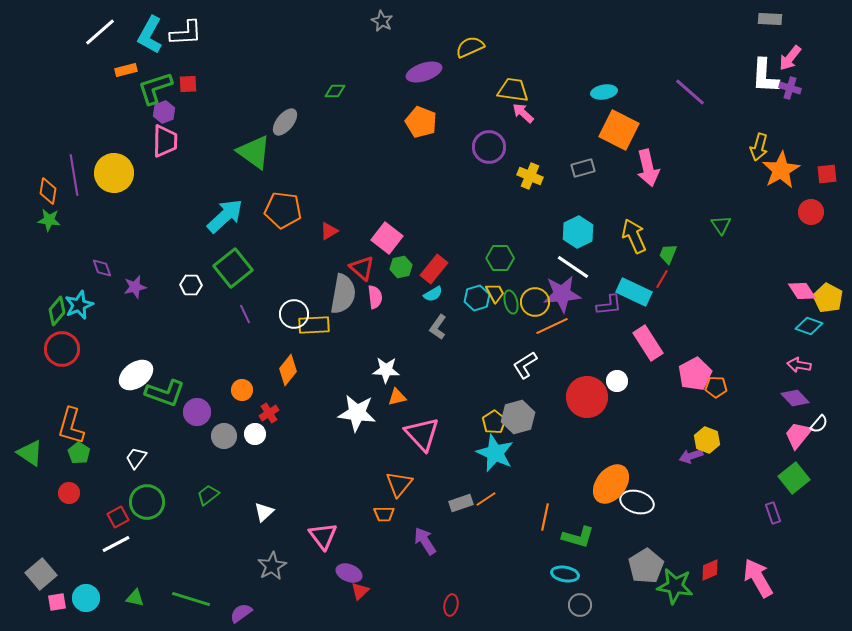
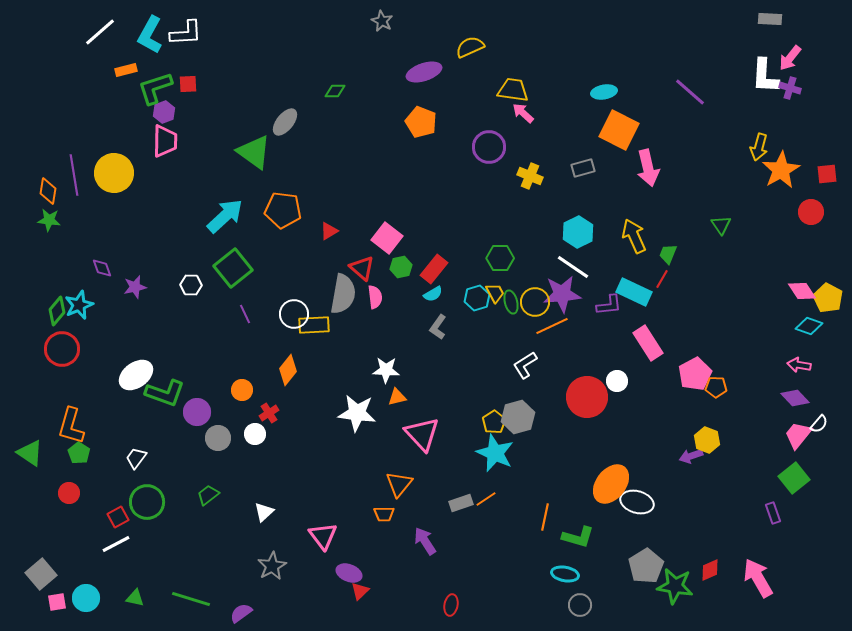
gray circle at (224, 436): moved 6 px left, 2 px down
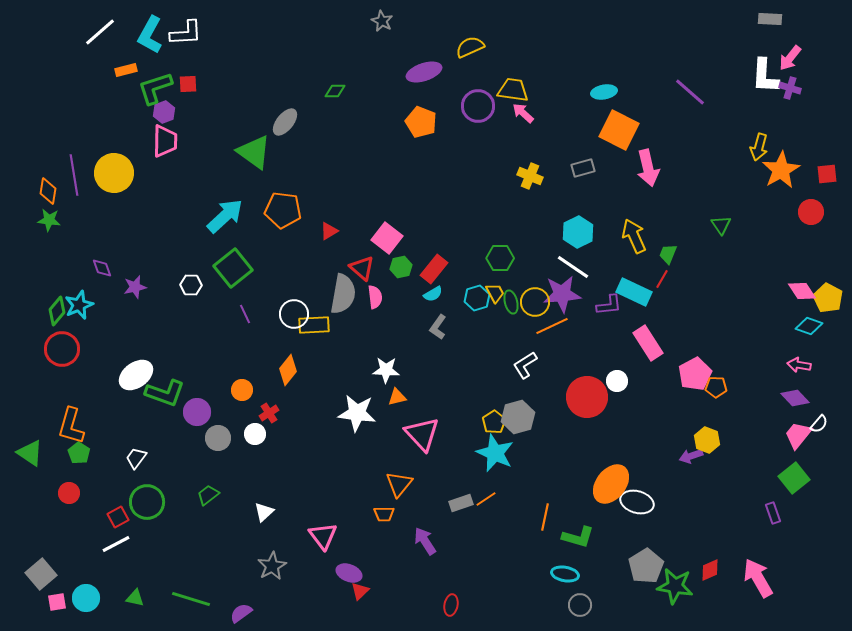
purple circle at (489, 147): moved 11 px left, 41 px up
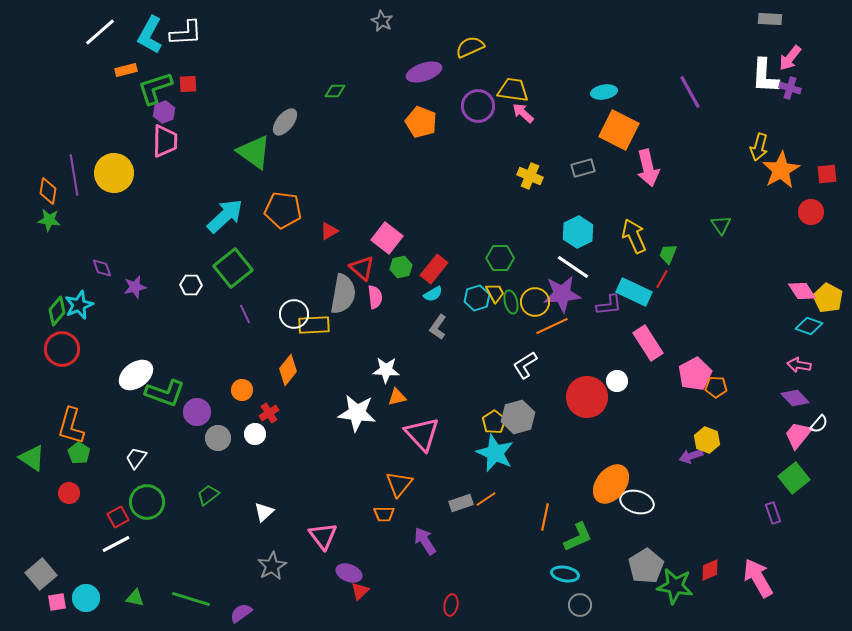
purple line at (690, 92): rotated 20 degrees clockwise
green triangle at (30, 453): moved 2 px right, 5 px down
green L-shape at (578, 537): rotated 40 degrees counterclockwise
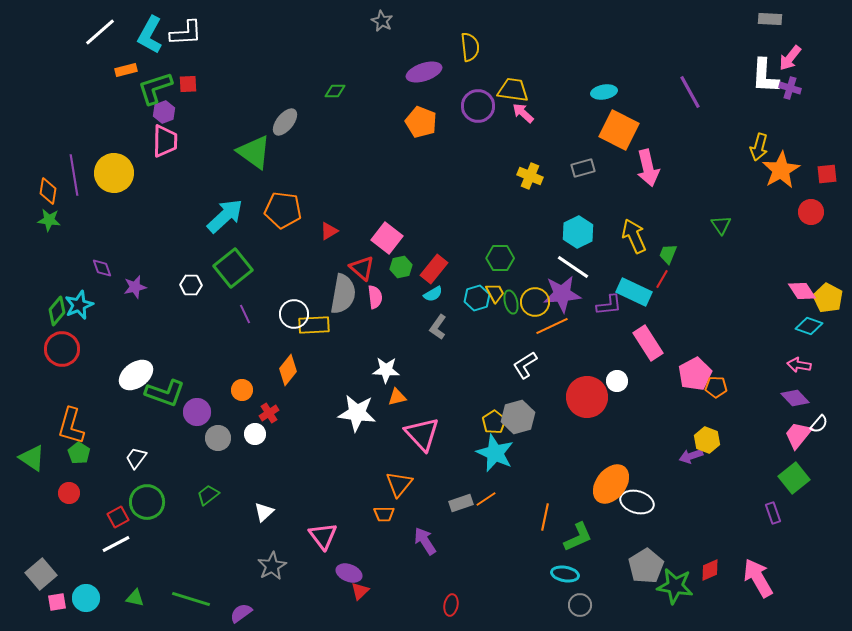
yellow semicircle at (470, 47): rotated 108 degrees clockwise
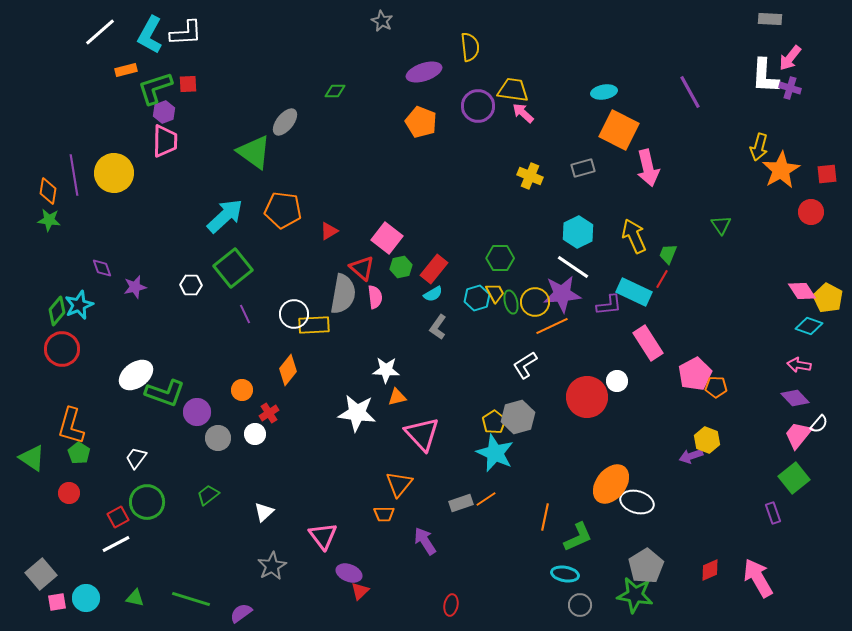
green star at (675, 586): moved 40 px left, 9 px down
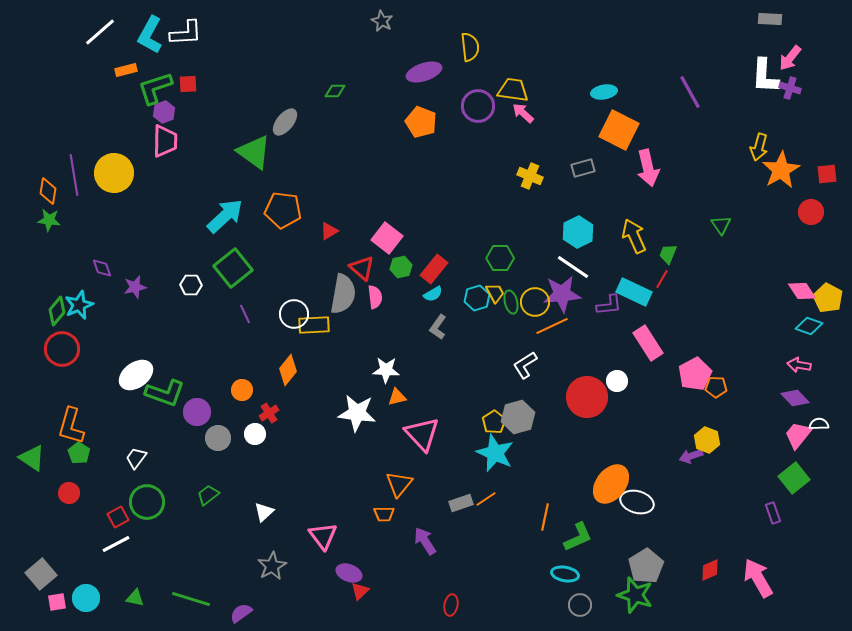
white semicircle at (819, 424): rotated 132 degrees counterclockwise
green star at (635, 595): rotated 9 degrees clockwise
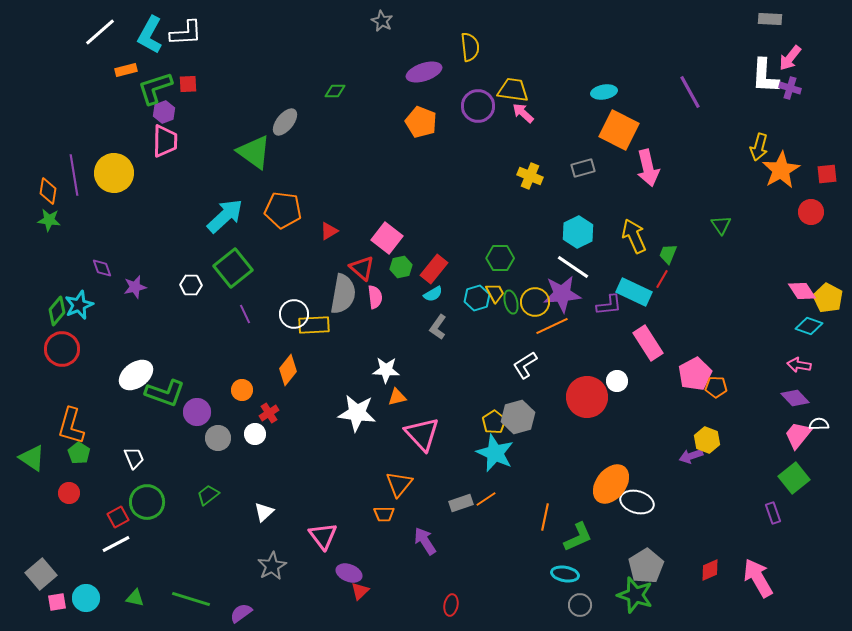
white trapezoid at (136, 458): moved 2 px left; rotated 120 degrees clockwise
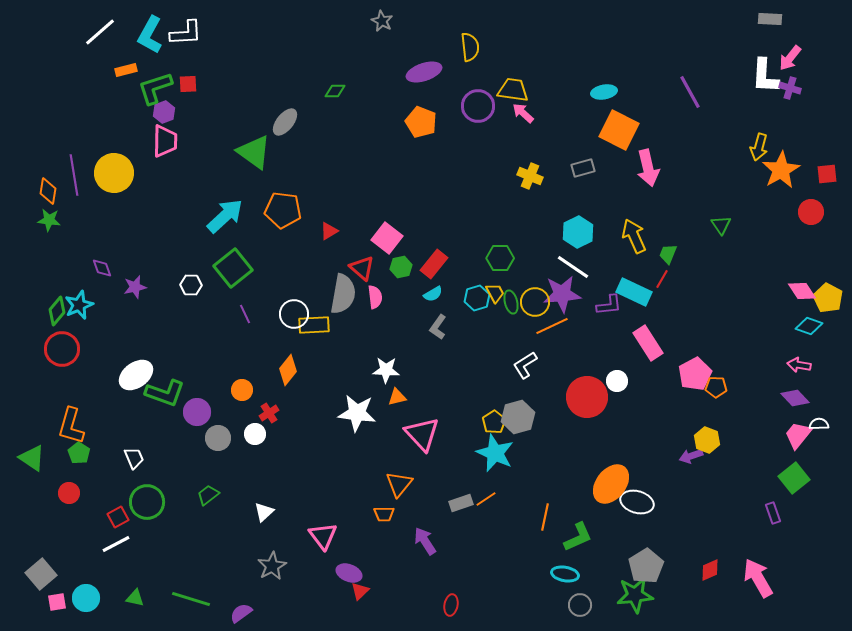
red rectangle at (434, 269): moved 5 px up
green star at (635, 595): rotated 24 degrees counterclockwise
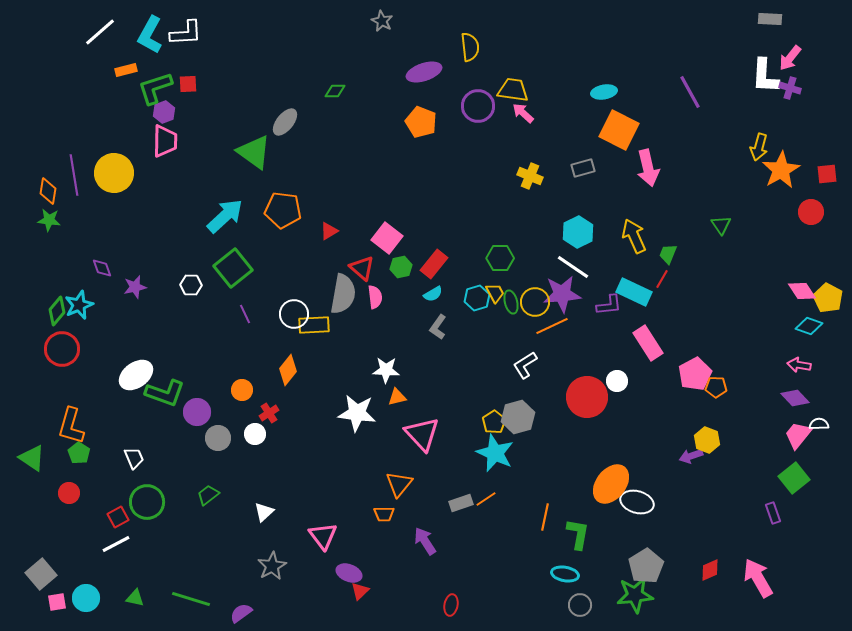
green L-shape at (578, 537): moved 3 px up; rotated 56 degrees counterclockwise
